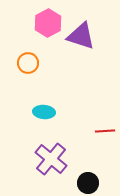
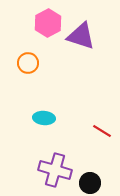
cyan ellipse: moved 6 px down
red line: moved 3 px left; rotated 36 degrees clockwise
purple cross: moved 4 px right, 11 px down; rotated 24 degrees counterclockwise
black circle: moved 2 px right
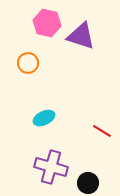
pink hexagon: moved 1 px left; rotated 20 degrees counterclockwise
cyan ellipse: rotated 30 degrees counterclockwise
purple cross: moved 4 px left, 3 px up
black circle: moved 2 px left
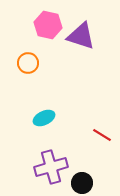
pink hexagon: moved 1 px right, 2 px down
red line: moved 4 px down
purple cross: rotated 32 degrees counterclockwise
black circle: moved 6 px left
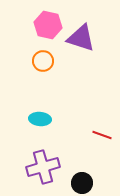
purple triangle: moved 2 px down
orange circle: moved 15 px right, 2 px up
cyan ellipse: moved 4 px left, 1 px down; rotated 30 degrees clockwise
red line: rotated 12 degrees counterclockwise
purple cross: moved 8 px left
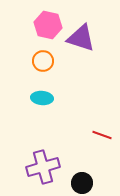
cyan ellipse: moved 2 px right, 21 px up
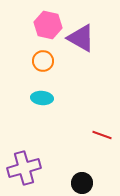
purple triangle: rotated 12 degrees clockwise
purple cross: moved 19 px left, 1 px down
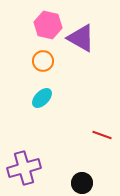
cyan ellipse: rotated 50 degrees counterclockwise
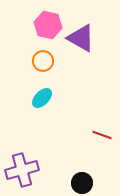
purple cross: moved 2 px left, 2 px down
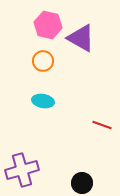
cyan ellipse: moved 1 px right, 3 px down; rotated 55 degrees clockwise
red line: moved 10 px up
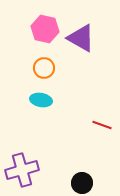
pink hexagon: moved 3 px left, 4 px down
orange circle: moved 1 px right, 7 px down
cyan ellipse: moved 2 px left, 1 px up
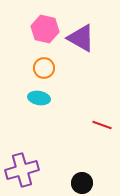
cyan ellipse: moved 2 px left, 2 px up
